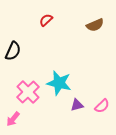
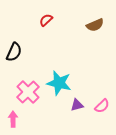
black semicircle: moved 1 px right, 1 px down
pink arrow: rotated 140 degrees clockwise
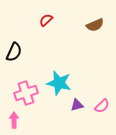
pink cross: moved 2 px left, 1 px down; rotated 25 degrees clockwise
pink arrow: moved 1 px right, 1 px down
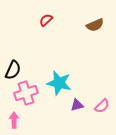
black semicircle: moved 1 px left, 18 px down
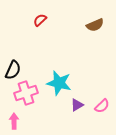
red semicircle: moved 6 px left
purple triangle: rotated 16 degrees counterclockwise
pink arrow: moved 1 px down
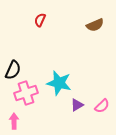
red semicircle: rotated 24 degrees counterclockwise
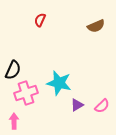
brown semicircle: moved 1 px right, 1 px down
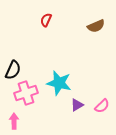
red semicircle: moved 6 px right
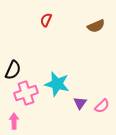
cyan star: moved 2 px left, 1 px down
purple triangle: moved 3 px right, 2 px up; rotated 24 degrees counterclockwise
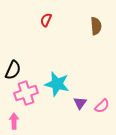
brown semicircle: rotated 72 degrees counterclockwise
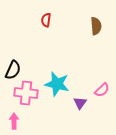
red semicircle: rotated 16 degrees counterclockwise
pink cross: rotated 25 degrees clockwise
pink semicircle: moved 16 px up
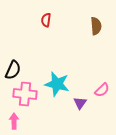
pink cross: moved 1 px left, 1 px down
